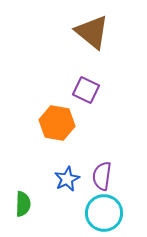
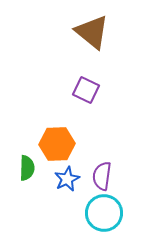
orange hexagon: moved 21 px down; rotated 12 degrees counterclockwise
green semicircle: moved 4 px right, 36 px up
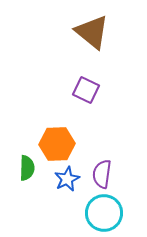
purple semicircle: moved 2 px up
